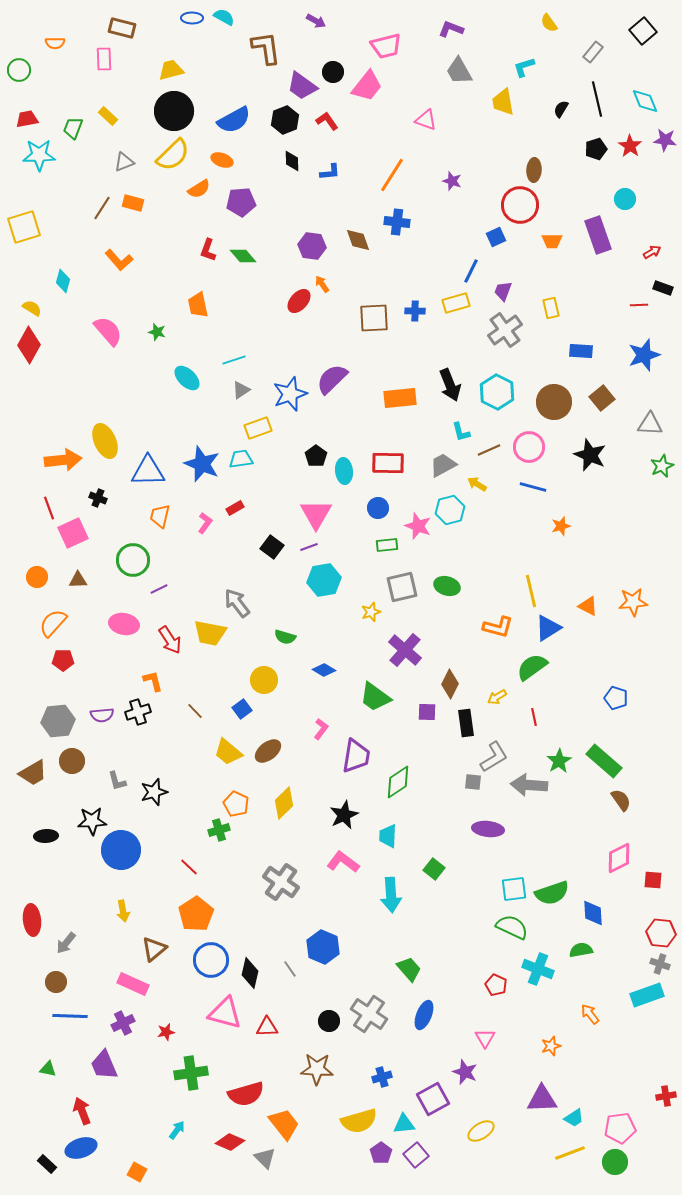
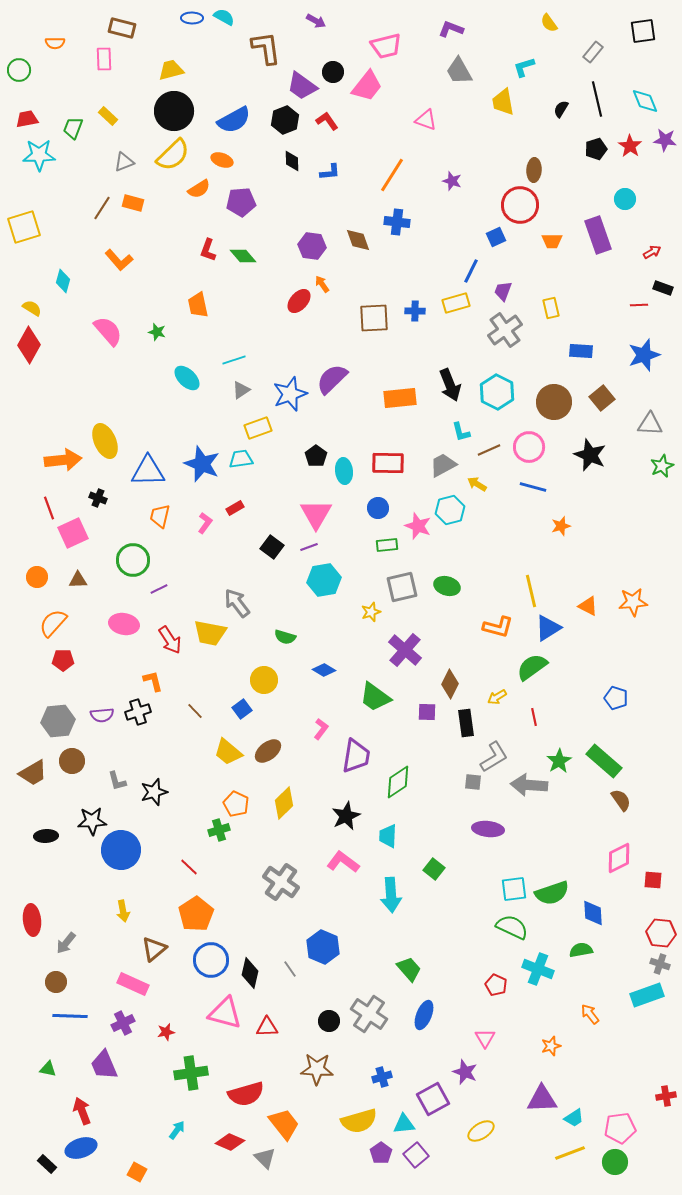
black square at (643, 31): rotated 32 degrees clockwise
black star at (344, 815): moved 2 px right, 1 px down
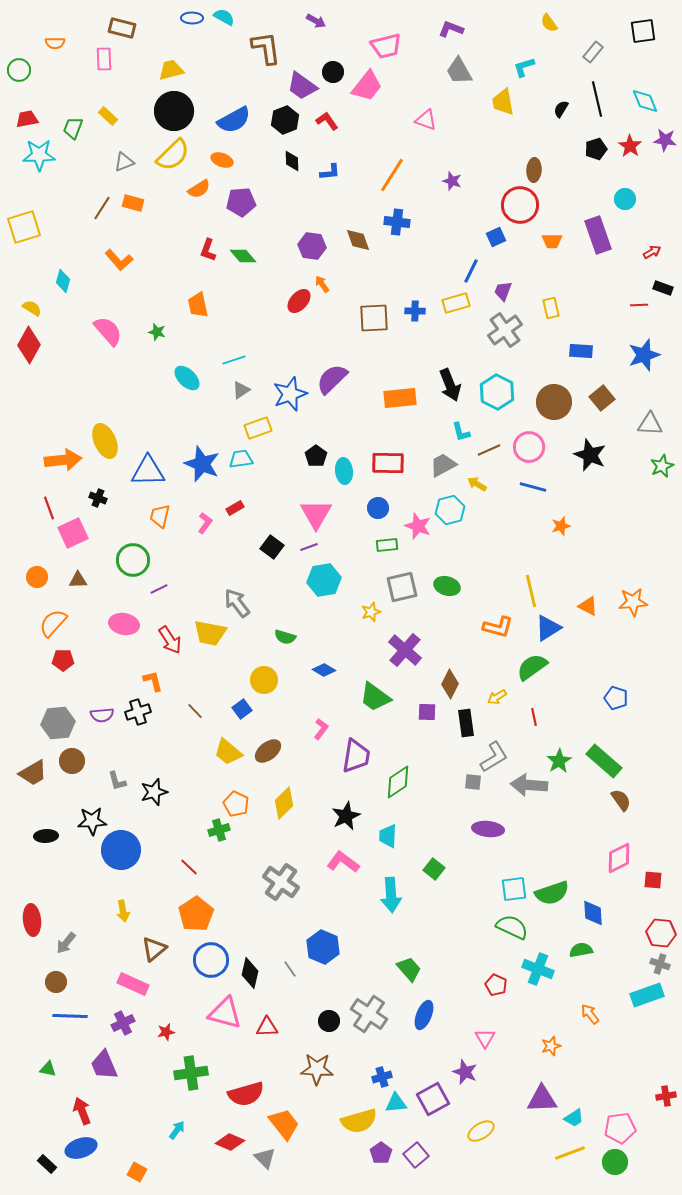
gray hexagon at (58, 721): moved 2 px down
cyan triangle at (404, 1124): moved 8 px left, 21 px up
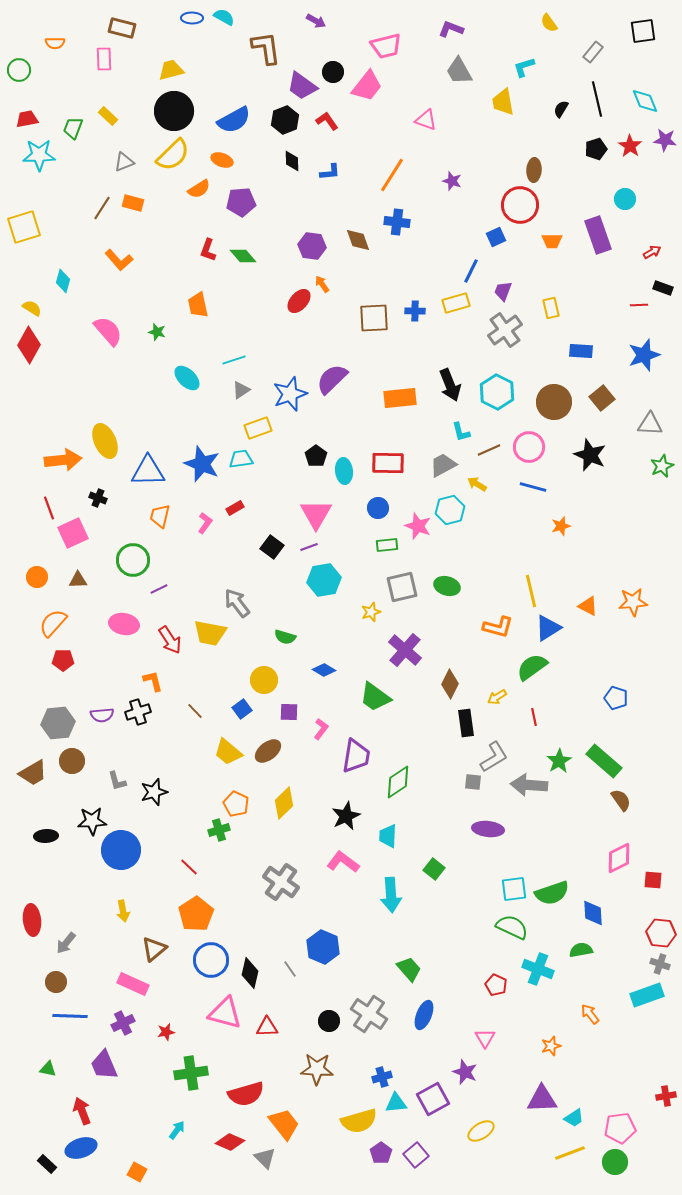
purple square at (427, 712): moved 138 px left
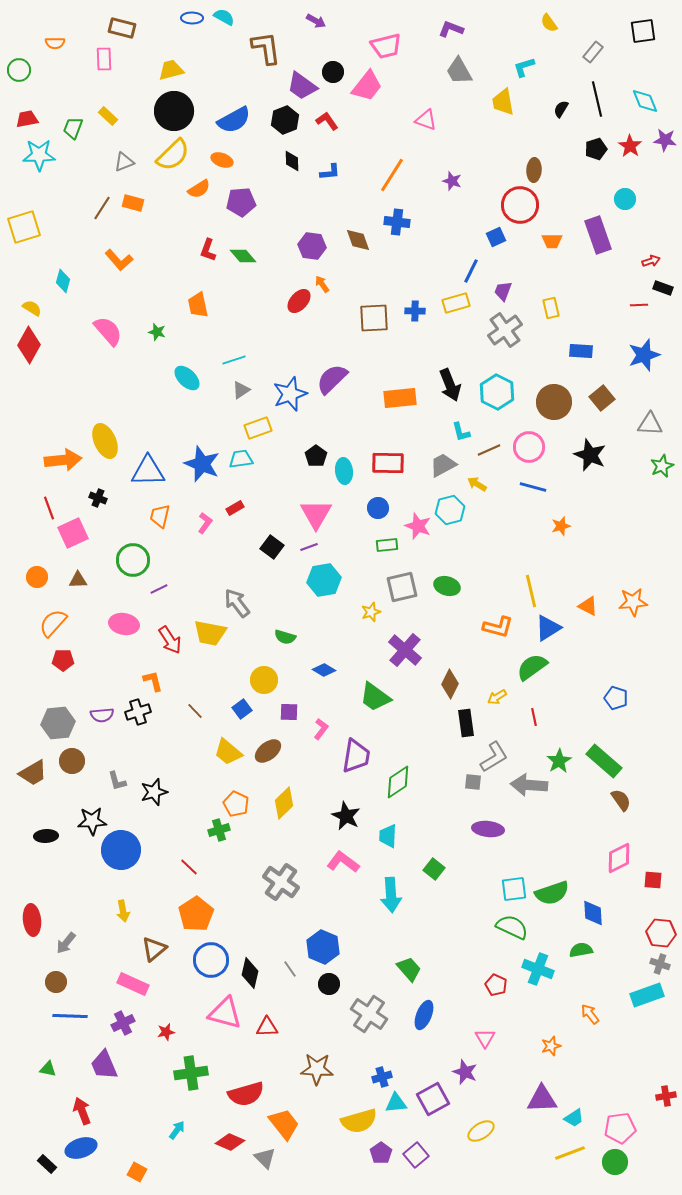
red arrow at (652, 252): moved 1 px left, 9 px down; rotated 12 degrees clockwise
black star at (346, 816): rotated 20 degrees counterclockwise
black circle at (329, 1021): moved 37 px up
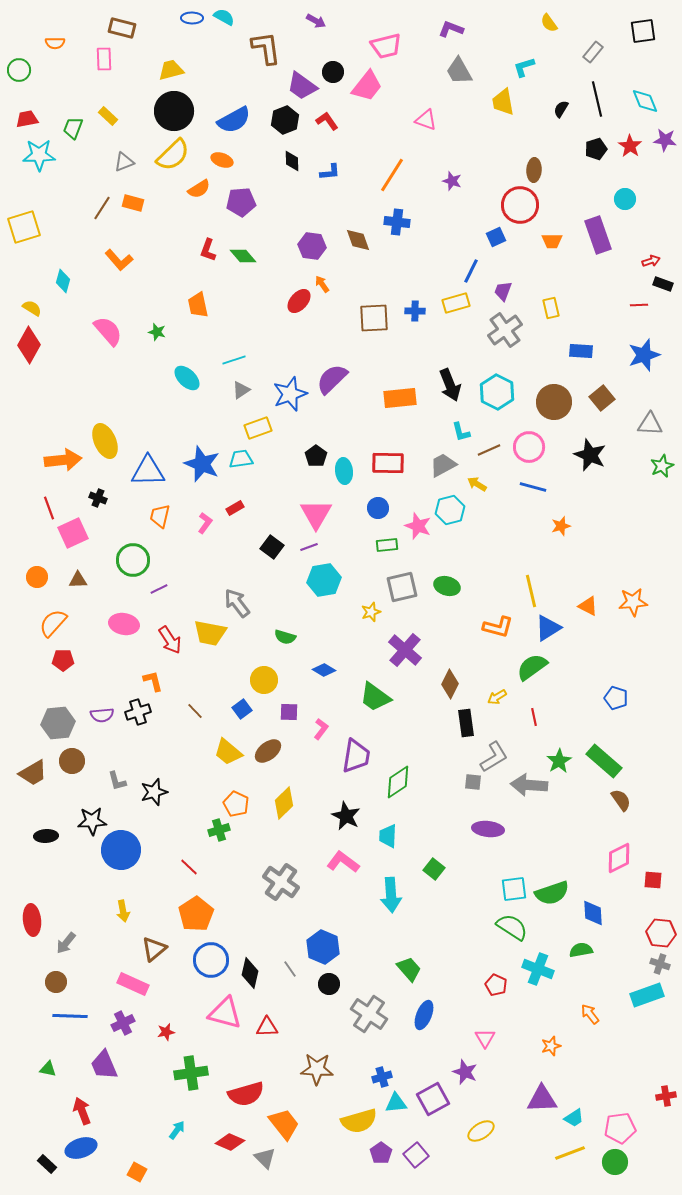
black rectangle at (663, 288): moved 4 px up
green semicircle at (512, 927): rotated 8 degrees clockwise
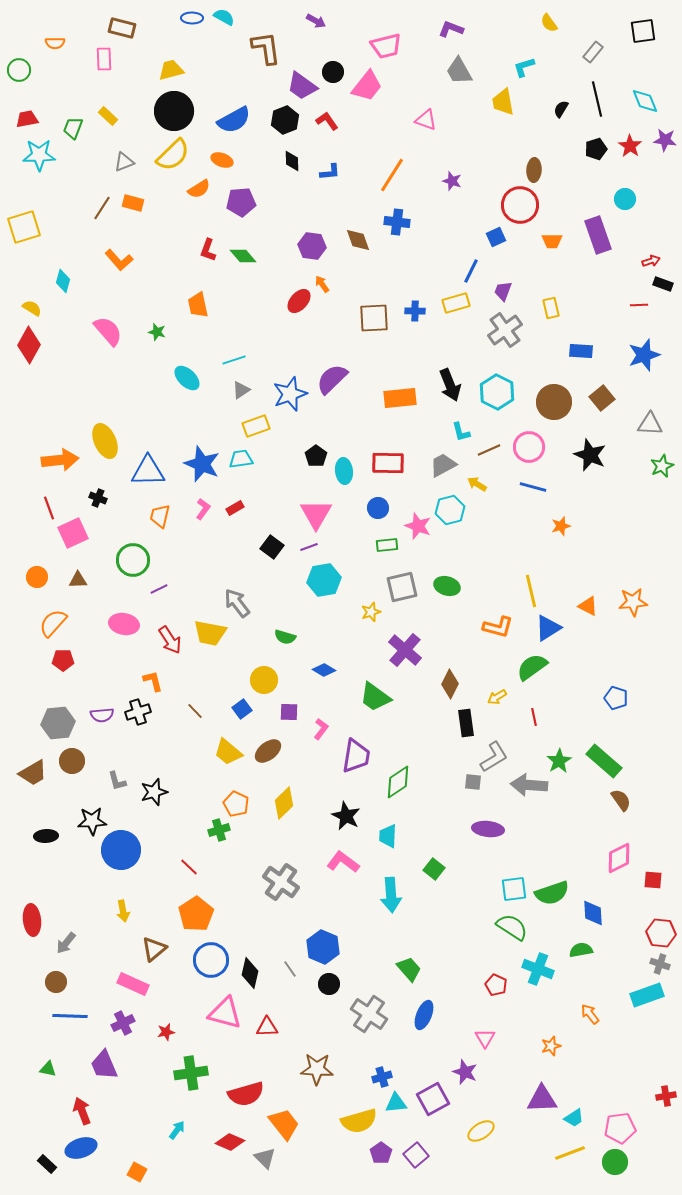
yellow rectangle at (258, 428): moved 2 px left, 2 px up
orange arrow at (63, 460): moved 3 px left
pink L-shape at (205, 523): moved 2 px left, 14 px up
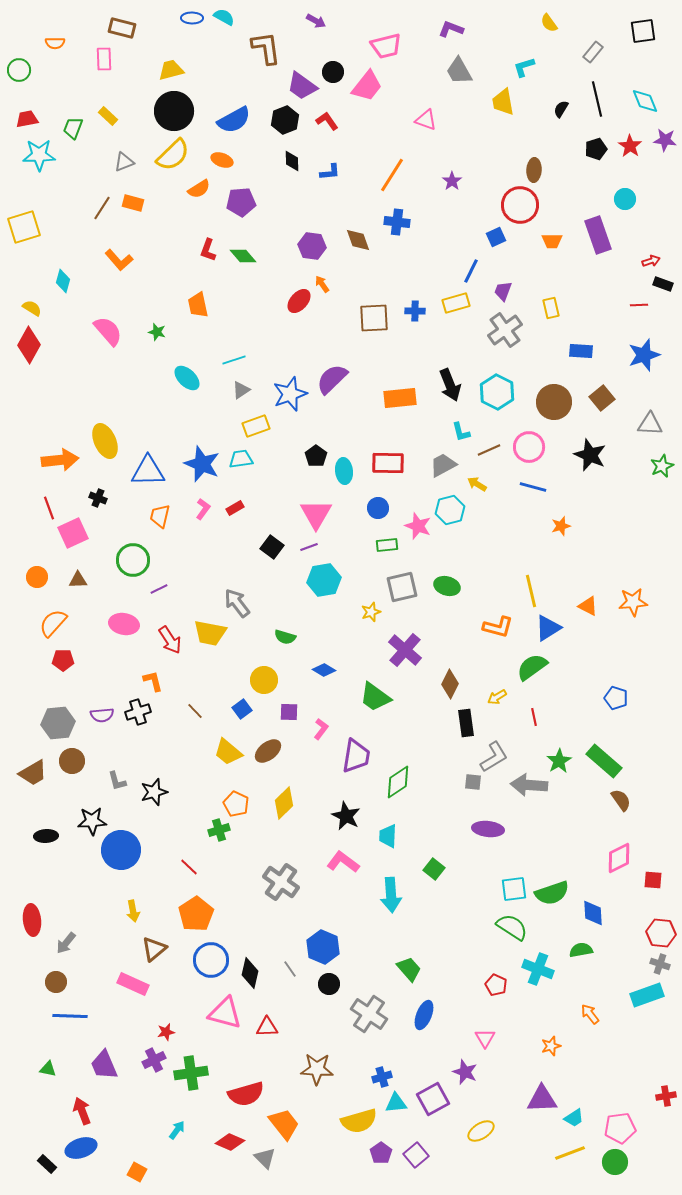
purple star at (452, 181): rotated 18 degrees clockwise
yellow arrow at (123, 911): moved 10 px right
purple cross at (123, 1023): moved 31 px right, 37 px down
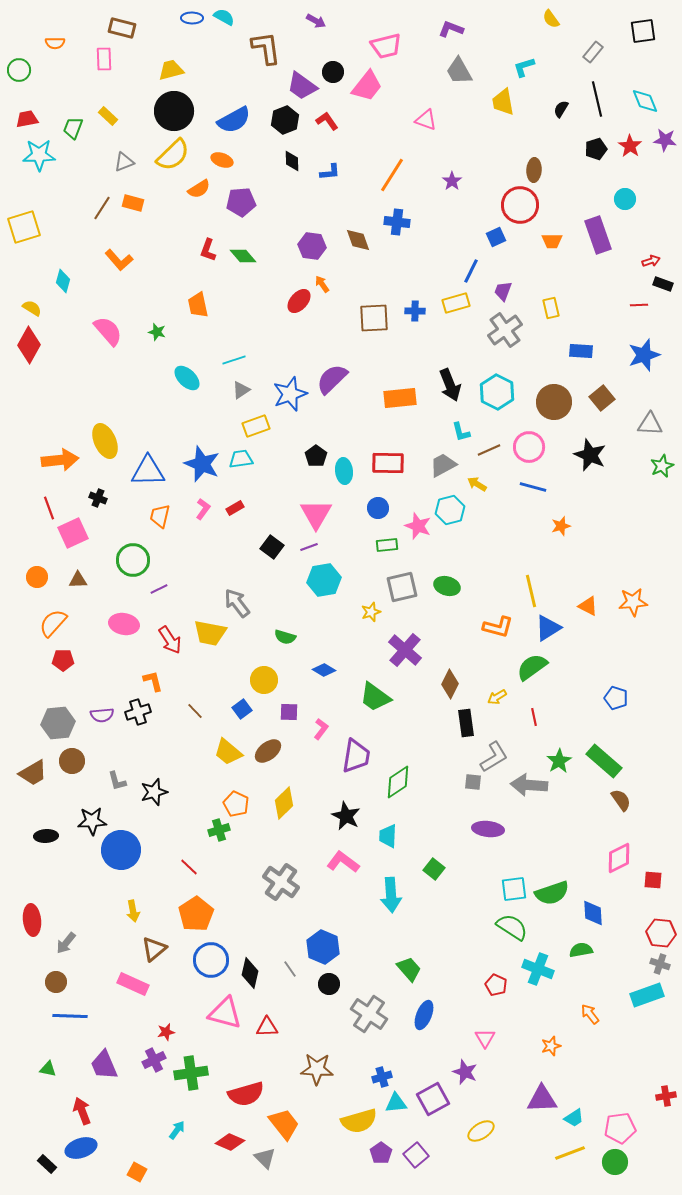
yellow semicircle at (549, 23): moved 2 px right, 4 px up
